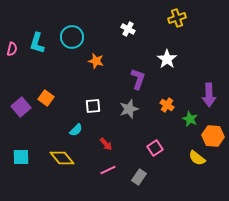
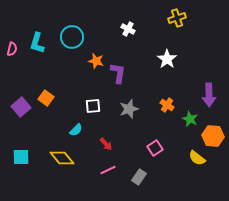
purple L-shape: moved 20 px left, 6 px up; rotated 10 degrees counterclockwise
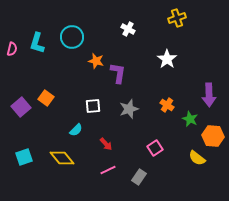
cyan square: moved 3 px right; rotated 18 degrees counterclockwise
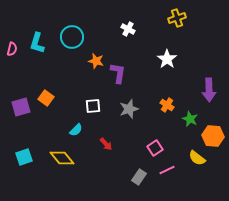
purple arrow: moved 5 px up
purple square: rotated 24 degrees clockwise
pink line: moved 59 px right
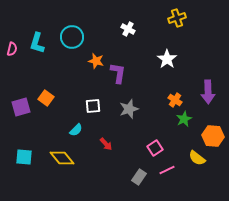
purple arrow: moved 1 px left, 2 px down
orange cross: moved 8 px right, 5 px up
green star: moved 6 px left; rotated 21 degrees clockwise
cyan square: rotated 24 degrees clockwise
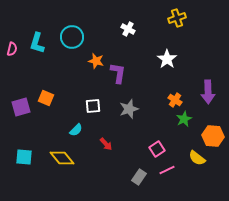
orange square: rotated 14 degrees counterclockwise
pink square: moved 2 px right, 1 px down
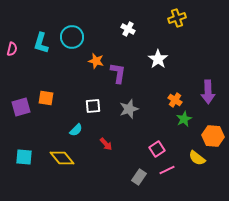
cyan L-shape: moved 4 px right
white star: moved 9 px left
orange square: rotated 14 degrees counterclockwise
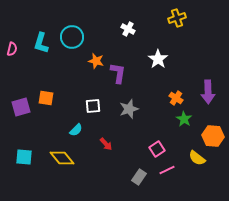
orange cross: moved 1 px right, 2 px up
green star: rotated 14 degrees counterclockwise
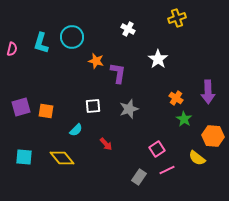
orange square: moved 13 px down
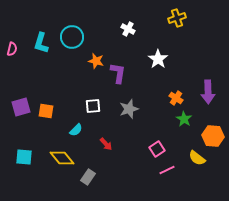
gray rectangle: moved 51 px left
